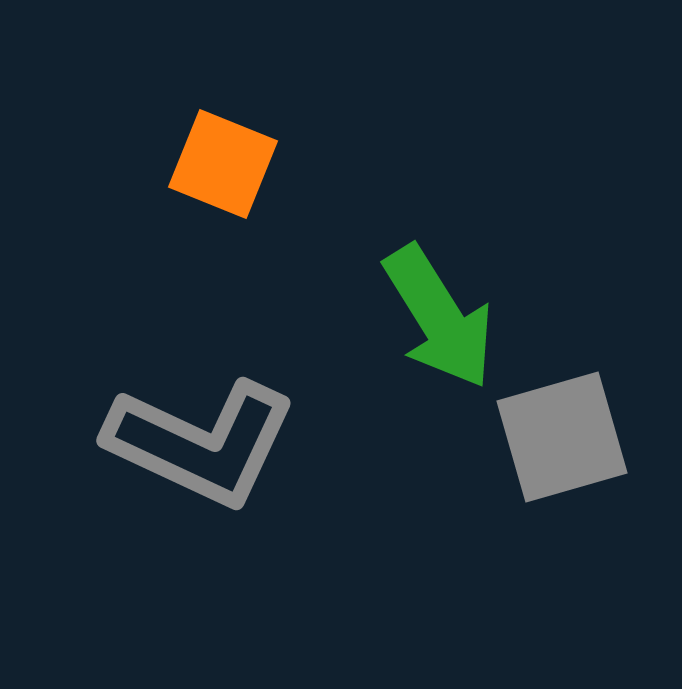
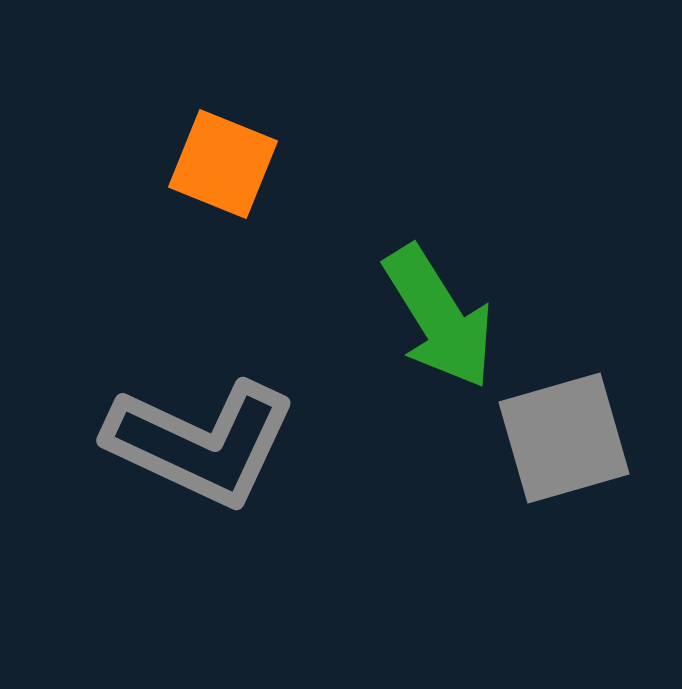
gray square: moved 2 px right, 1 px down
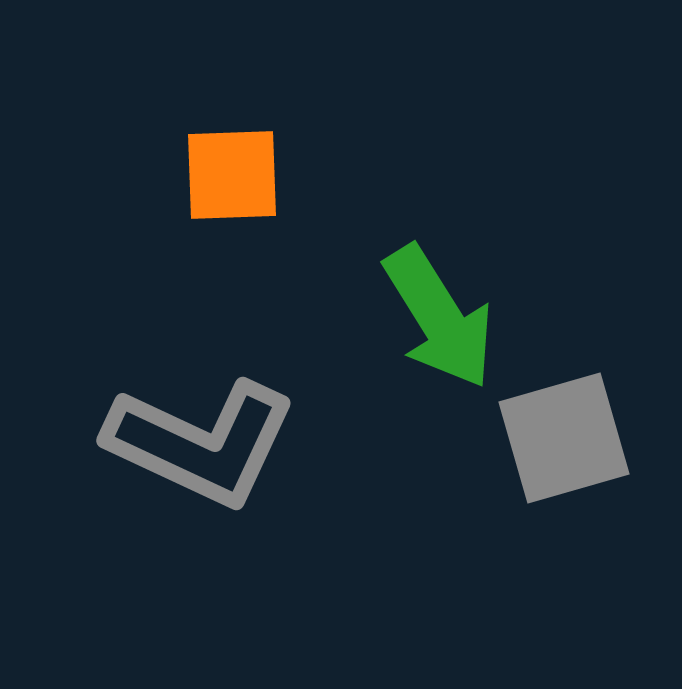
orange square: moved 9 px right, 11 px down; rotated 24 degrees counterclockwise
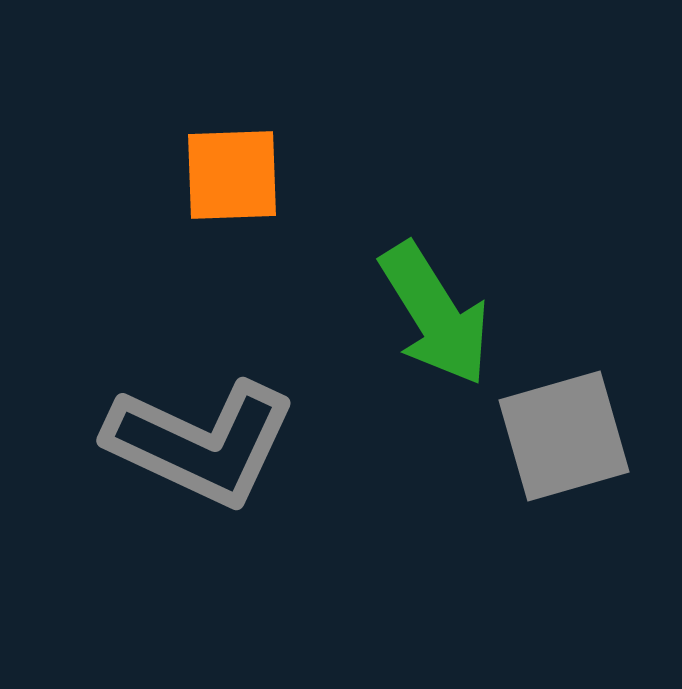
green arrow: moved 4 px left, 3 px up
gray square: moved 2 px up
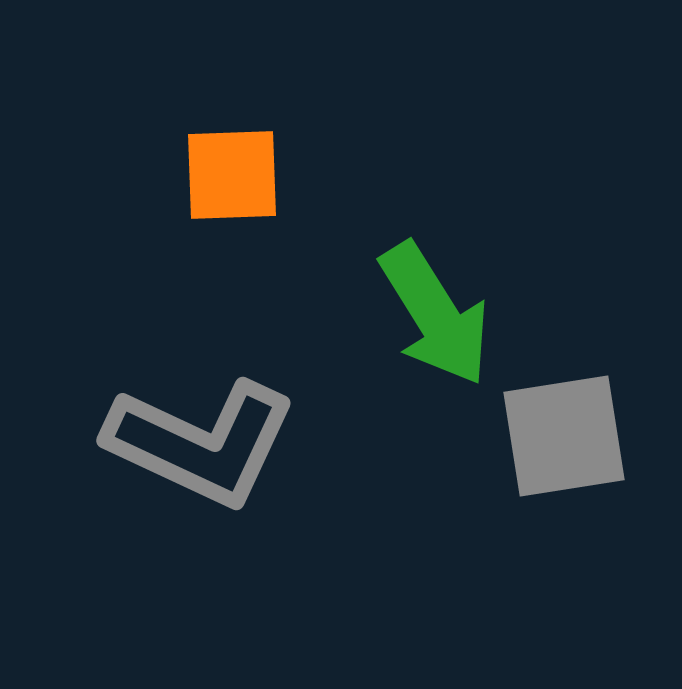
gray square: rotated 7 degrees clockwise
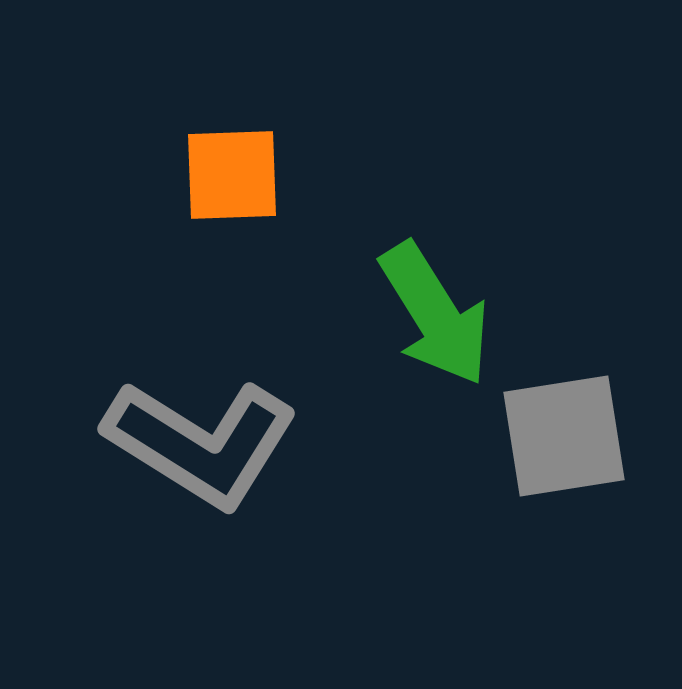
gray L-shape: rotated 7 degrees clockwise
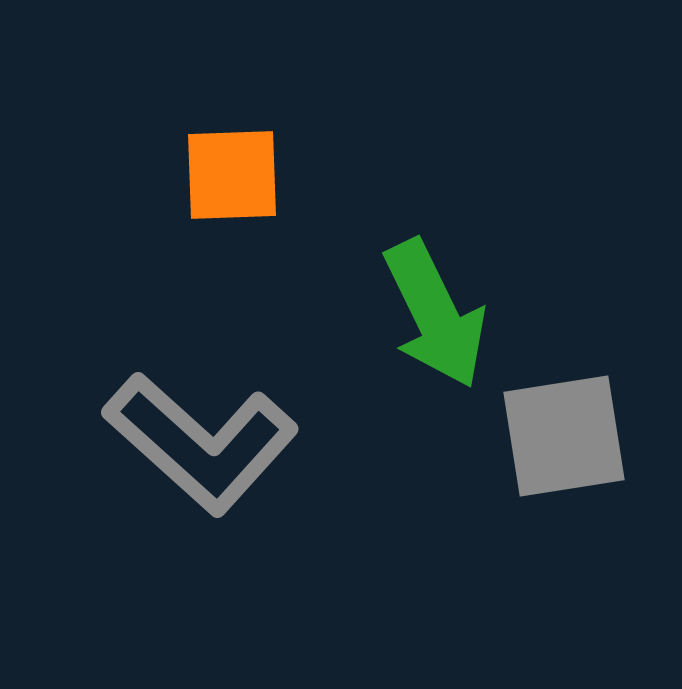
green arrow: rotated 6 degrees clockwise
gray L-shape: rotated 10 degrees clockwise
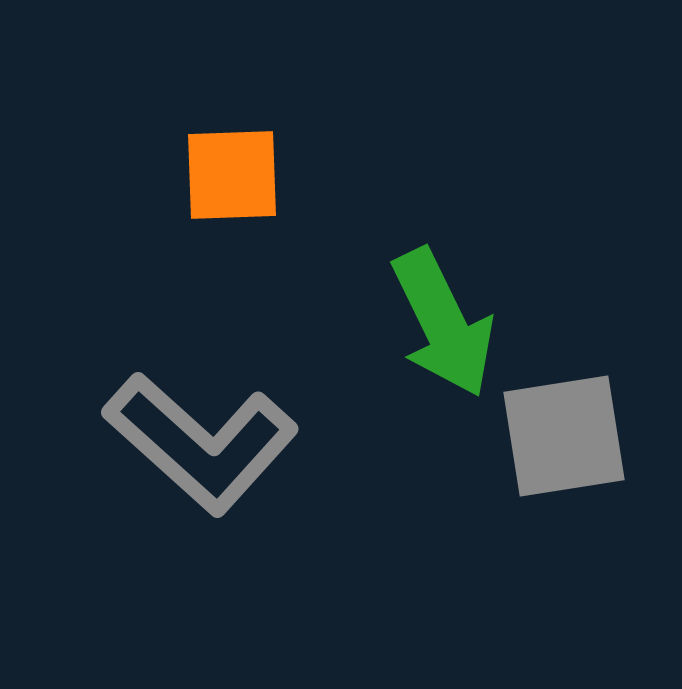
green arrow: moved 8 px right, 9 px down
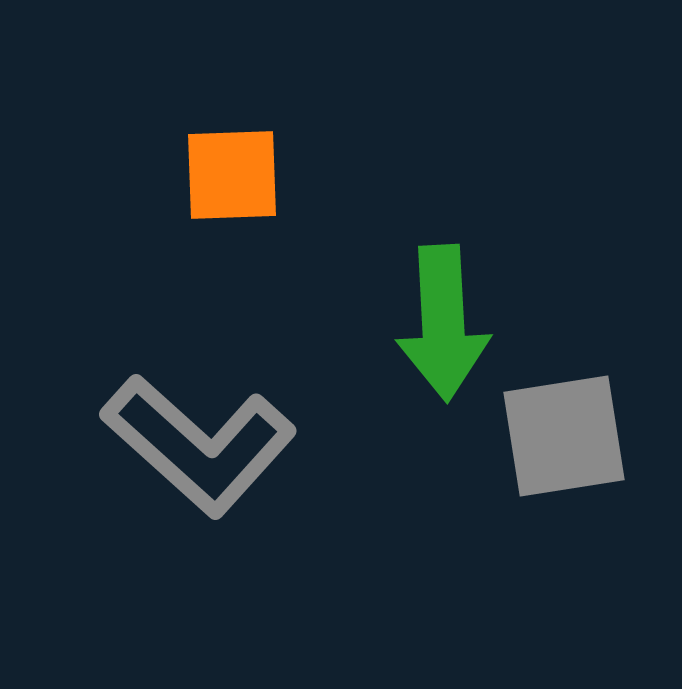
green arrow: rotated 23 degrees clockwise
gray L-shape: moved 2 px left, 2 px down
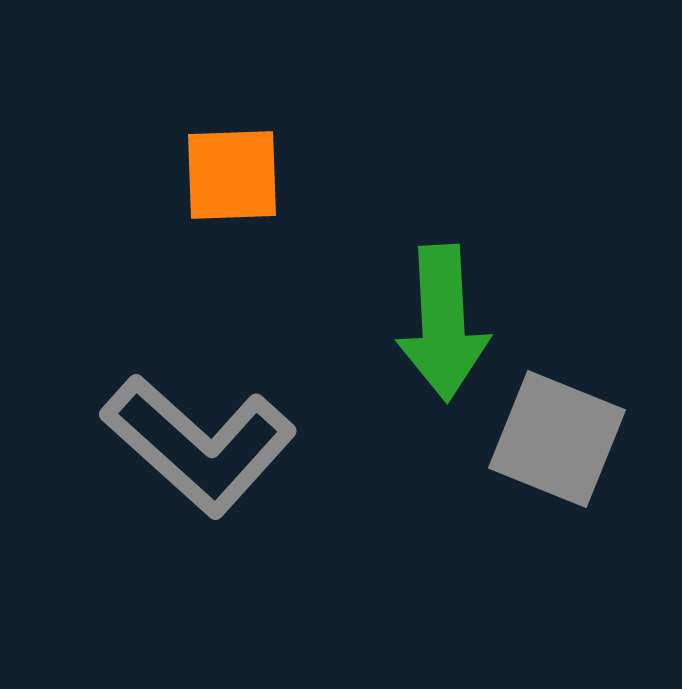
gray square: moved 7 px left, 3 px down; rotated 31 degrees clockwise
